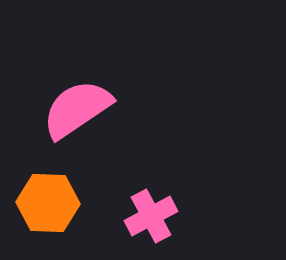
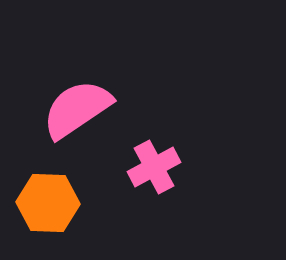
pink cross: moved 3 px right, 49 px up
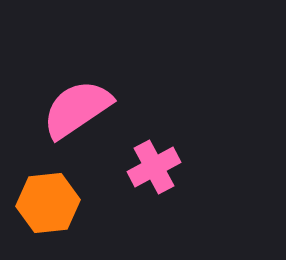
orange hexagon: rotated 8 degrees counterclockwise
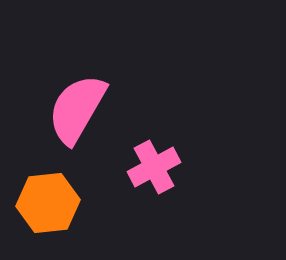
pink semicircle: rotated 26 degrees counterclockwise
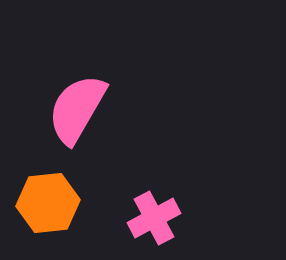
pink cross: moved 51 px down
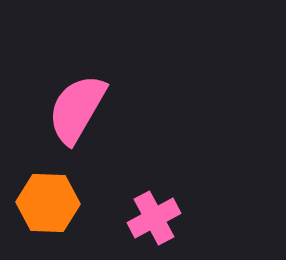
orange hexagon: rotated 8 degrees clockwise
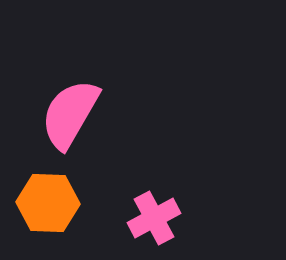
pink semicircle: moved 7 px left, 5 px down
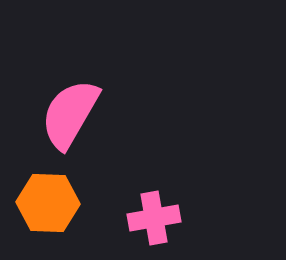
pink cross: rotated 18 degrees clockwise
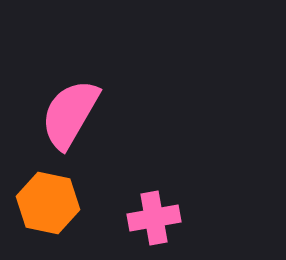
orange hexagon: rotated 10 degrees clockwise
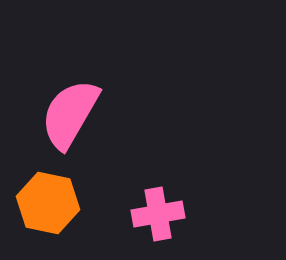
pink cross: moved 4 px right, 4 px up
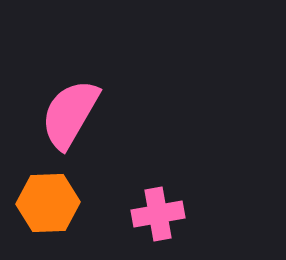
orange hexagon: rotated 14 degrees counterclockwise
